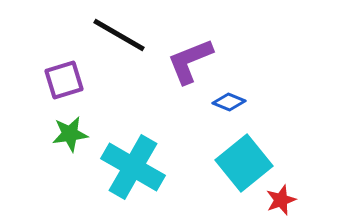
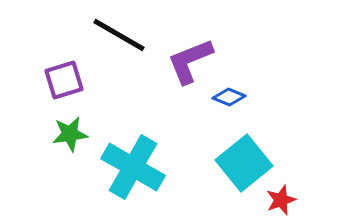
blue diamond: moved 5 px up
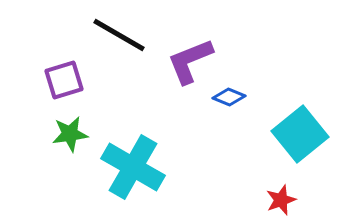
cyan square: moved 56 px right, 29 px up
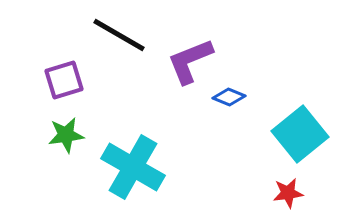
green star: moved 4 px left, 1 px down
red star: moved 7 px right, 7 px up; rotated 12 degrees clockwise
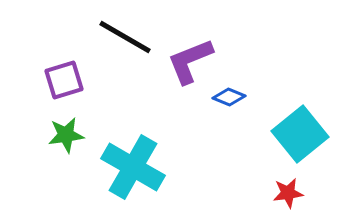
black line: moved 6 px right, 2 px down
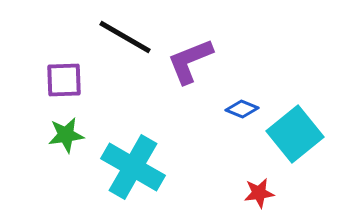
purple square: rotated 15 degrees clockwise
blue diamond: moved 13 px right, 12 px down
cyan square: moved 5 px left
red star: moved 29 px left
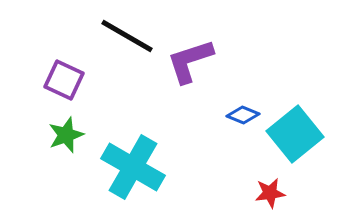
black line: moved 2 px right, 1 px up
purple L-shape: rotated 4 degrees clockwise
purple square: rotated 27 degrees clockwise
blue diamond: moved 1 px right, 6 px down
green star: rotated 12 degrees counterclockwise
red star: moved 11 px right
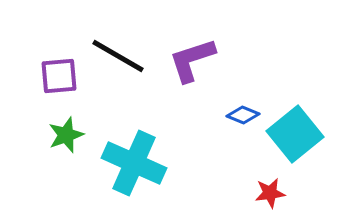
black line: moved 9 px left, 20 px down
purple L-shape: moved 2 px right, 1 px up
purple square: moved 5 px left, 4 px up; rotated 30 degrees counterclockwise
cyan cross: moved 1 px right, 4 px up; rotated 6 degrees counterclockwise
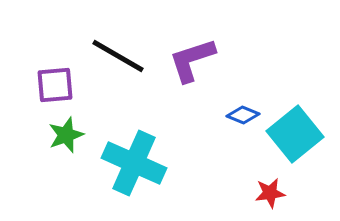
purple square: moved 4 px left, 9 px down
